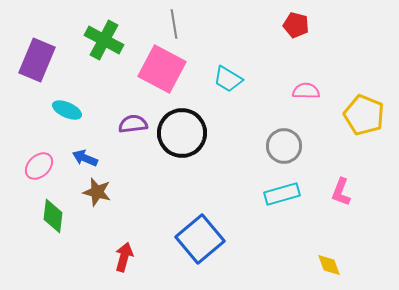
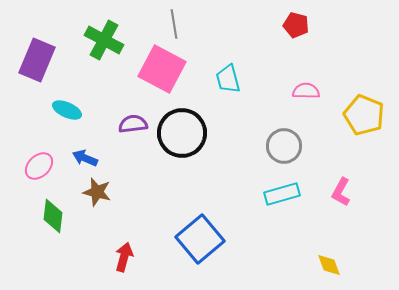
cyan trapezoid: rotated 44 degrees clockwise
pink L-shape: rotated 8 degrees clockwise
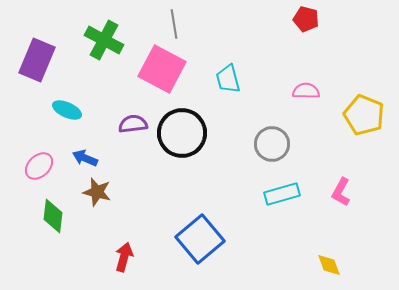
red pentagon: moved 10 px right, 6 px up
gray circle: moved 12 px left, 2 px up
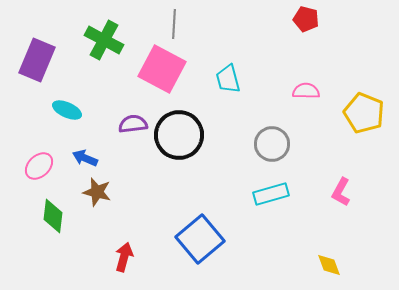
gray line: rotated 12 degrees clockwise
yellow pentagon: moved 2 px up
black circle: moved 3 px left, 2 px down
cyan rectangle: moved 11 px left
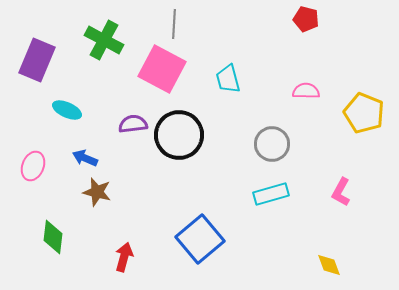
pink ellipse: moved 6 px left; rotated 24 degrees counterclockwise
green diamond: moved 21 px down
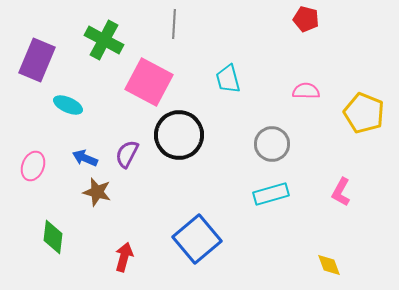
pink square: moved 13 px left, 13 px down
cyan ellipse: moved 1 px right, 5 px up
purple semicircle: moved 6 px left, 30 px down; rotated 56 degrees counterclockwise
blue square: moved 3 px left
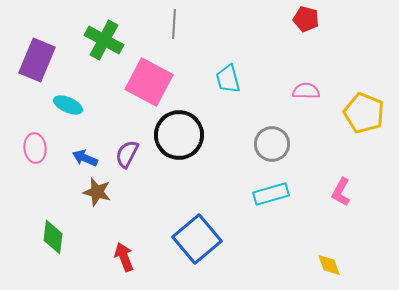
pink ellipse: moved 2 px right, 18 px up; rotated 28 degrees counterclockwise
red arrow: rotated 36 degrees counterclockwise
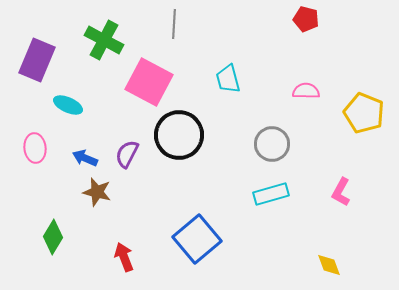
green diamond: rotated 24 degrees clockwise
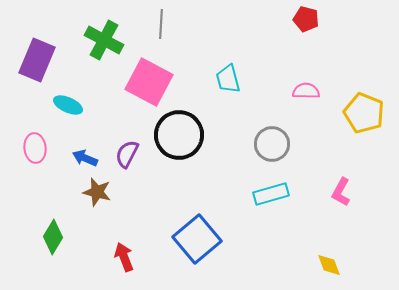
gray line: moved 13 px left
